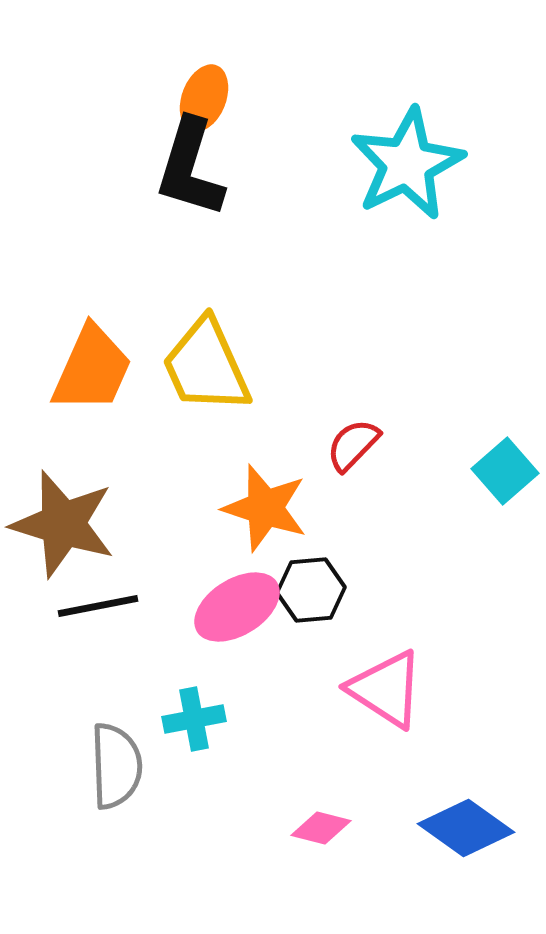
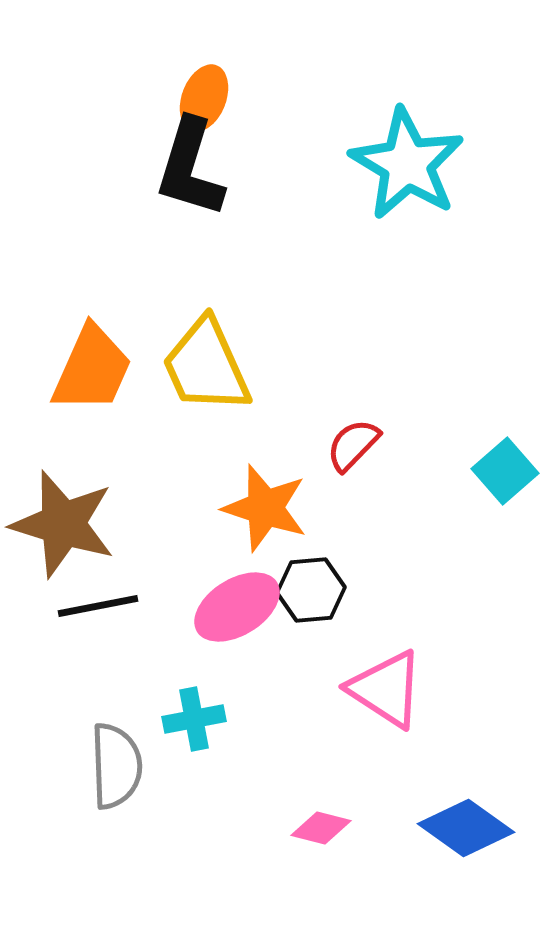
cyan star: rotated 15 degrees counterclockwise
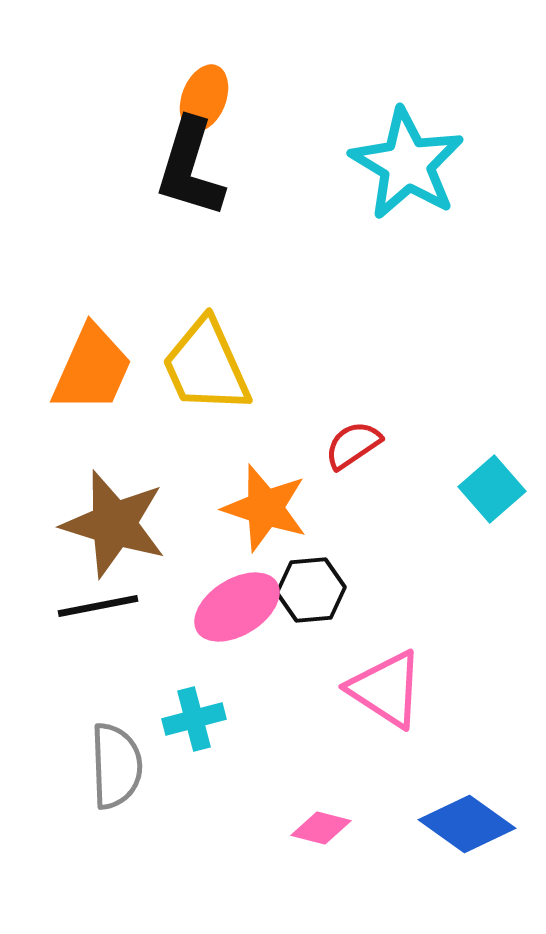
red semicircle: rotated 12 degrees clockwise
cyan square: moved 13 px left, 18 px down
brown star: moved 51 px right
cyan cross: rotated 4 degrees counterclockwise
blue diamond: moved 1 px right, 4 px up
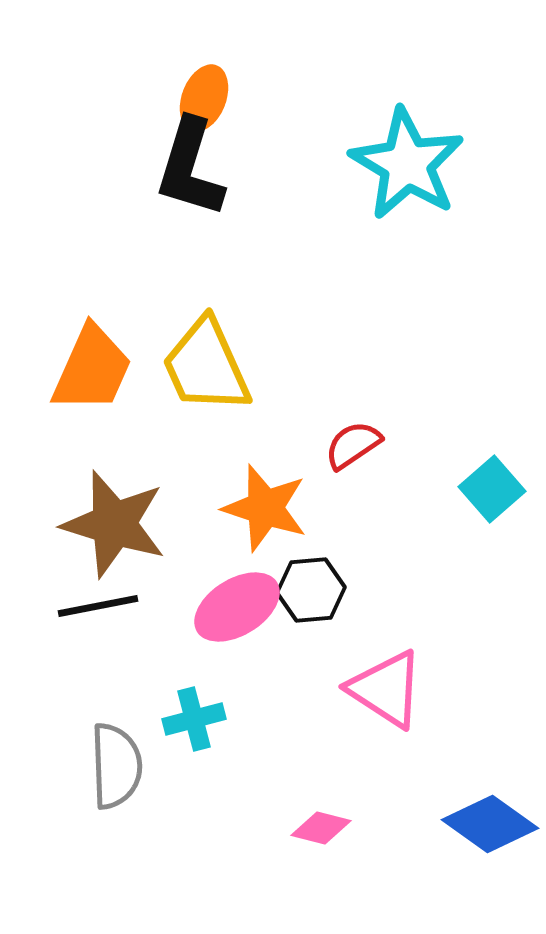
blue diamond: moved 23 px right
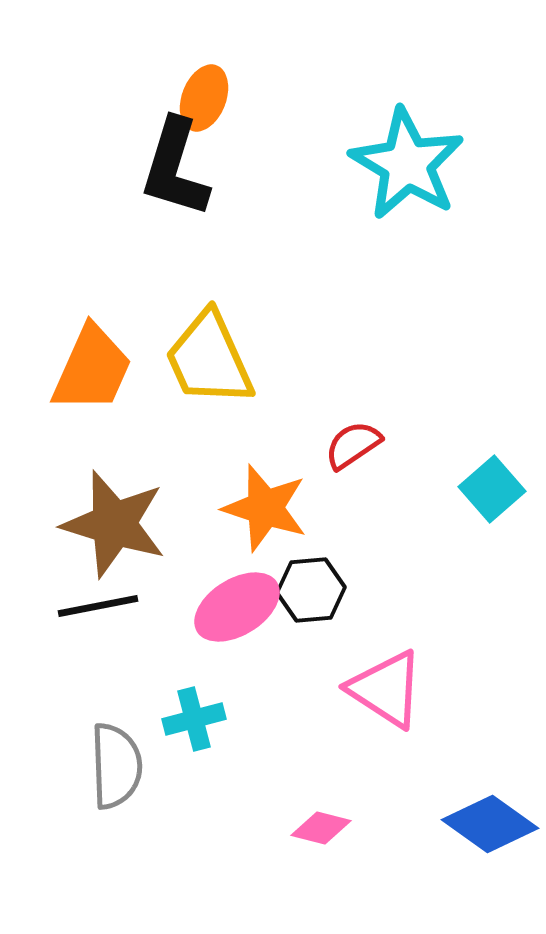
black L-shape: moved 15 px left
yellow trapezoid: moved 3 px right, 7 px up
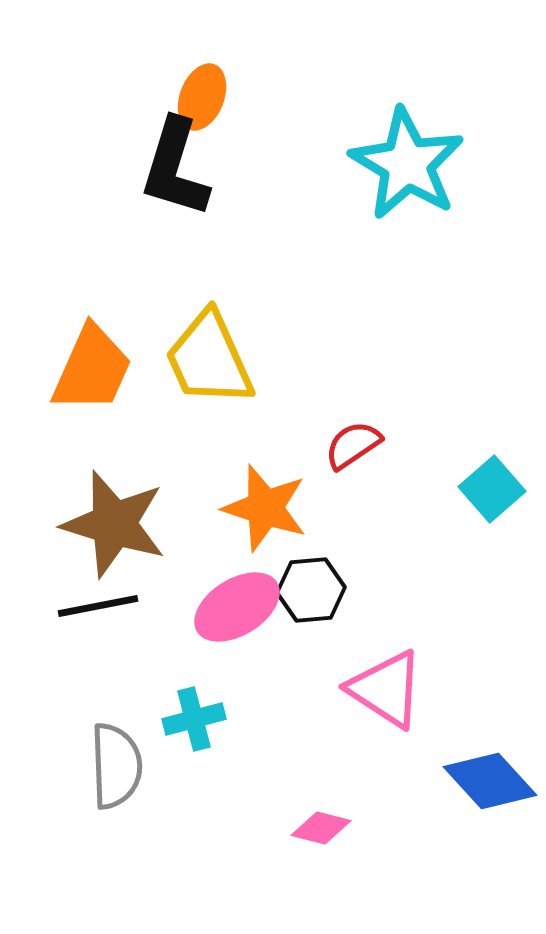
orange ellipse: moved 2 px left, 1 px up
blue diamond: moved 43 px up; rotated 12 degrees clockwise
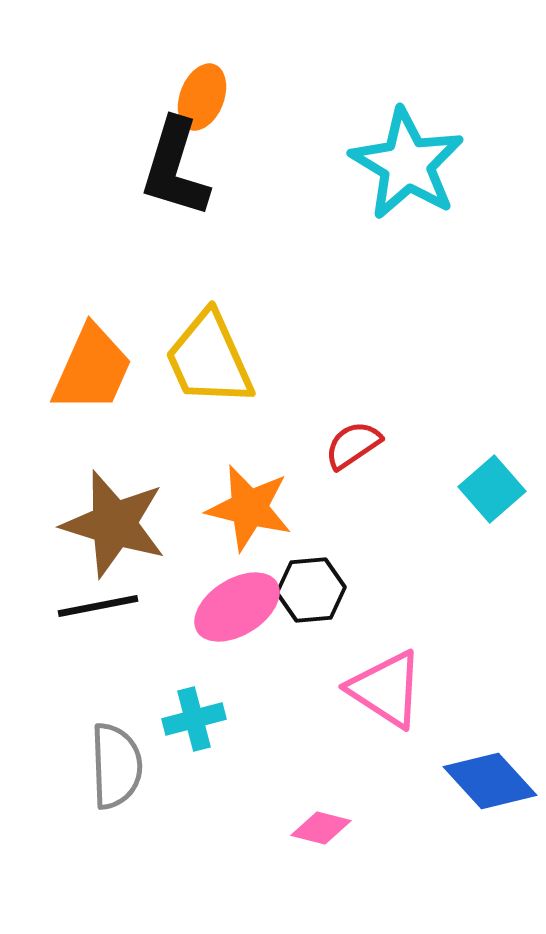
orange star: moved 16 px left; rotated 4 degrees counterclockwise
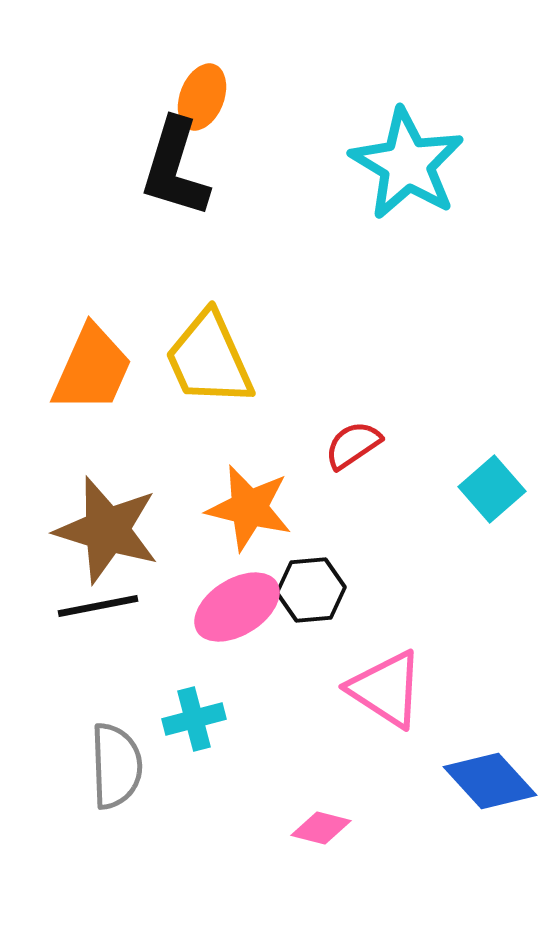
brown star: moved 7 px left, 6 px down
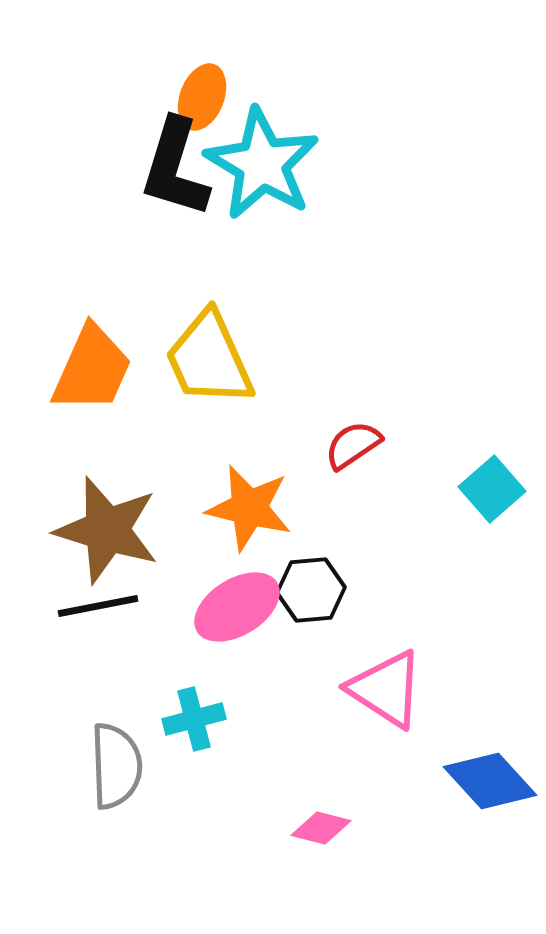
cyan star: moved 145 px left
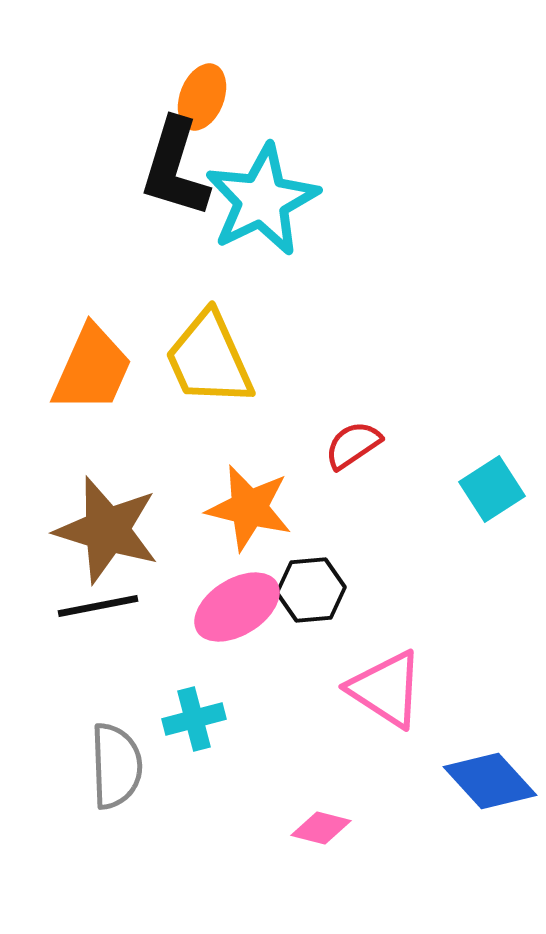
cyan star: moved 36 px down; rotated 15 degrees clockwise
cyan square: rotated 8 degrees clockwise
